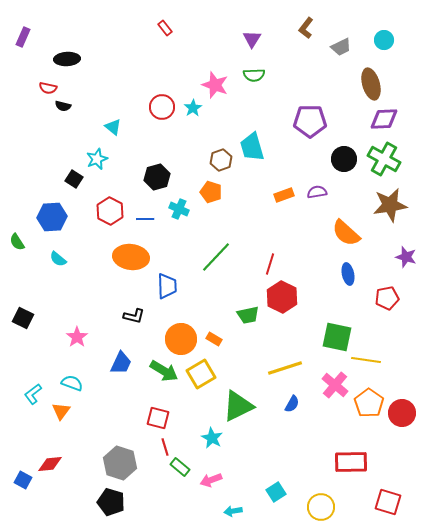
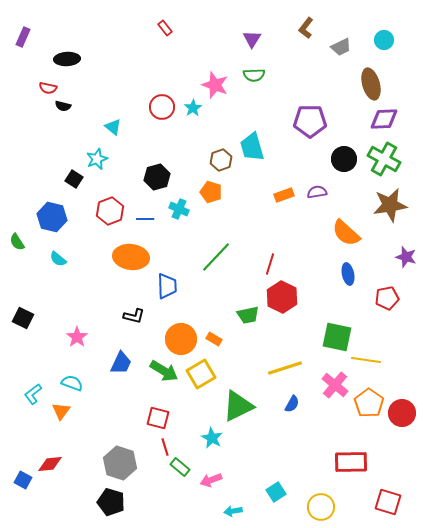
red hexagon at (110, 211): rotated 12 degrees clockwise
blue hexagon at (52, 217): rotated 16 degrees clockwise
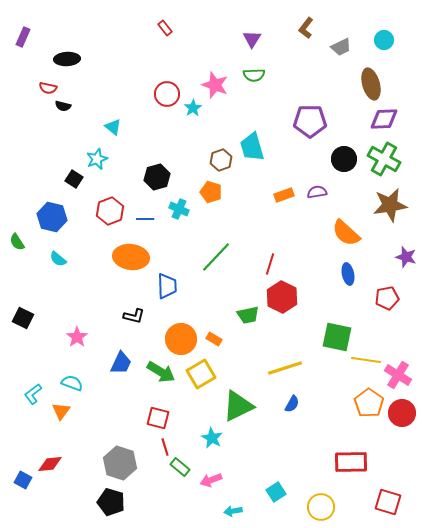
red circle at (162, 107): moved 5 px right, 13 px up
green arrow at (164, 371): moved 3 px left, 1 px down
pink cross at (335, 385): moved 63 px right, 10 px up; rotated 8 degrees counterclockwise
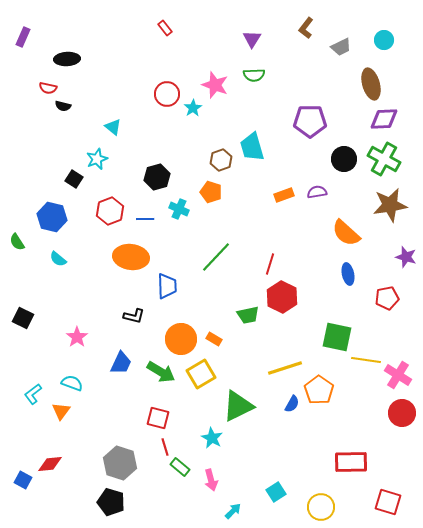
orange pentagon at (369, 403): moved 50 px left, 13 px up
pink arrow at (211, 480): rotated 85 degrees counterclockwise
cyan arrow at (233, 511): rotated 144 degrees clockwise
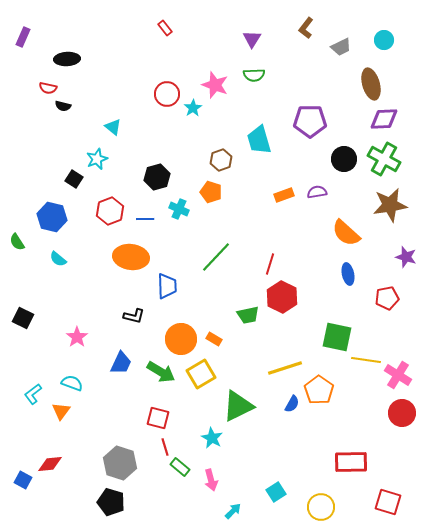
cyan trapezoid at (252, 147): moved 7 px right, 7 px up
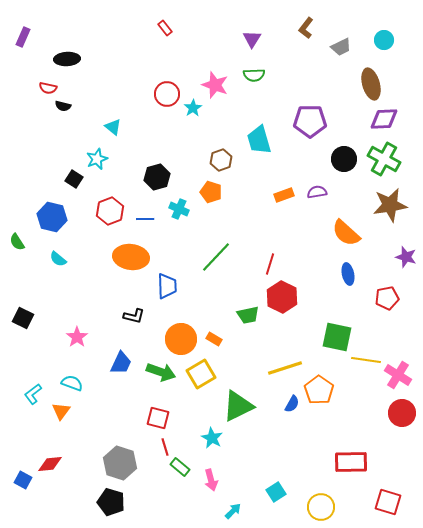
green arrow at (161, 372): rotated 12 degrees counterclockwise
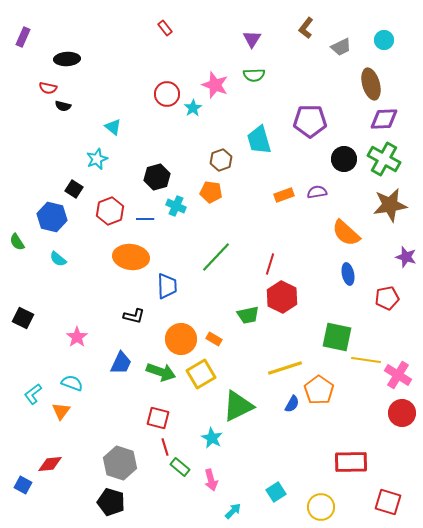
black square at (74, 179): moved 10 px down
orange pentagon at (211, 192): rotated 10 degrees counterclockwise
cyan cross at (179, 209): moved 3 px left, 3 px up
blue square at (23, 480): moved 5 px down
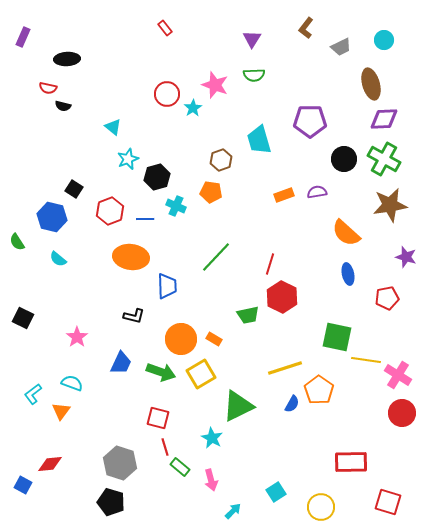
cyan star at (97, 159): moved 31 px right
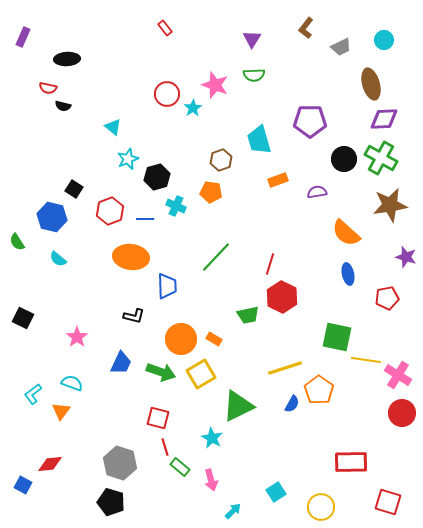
green cross at (384, 159): moved 3 px left, 1 px up
orange rectangle at (284, 195): moved 6 px left, 15 px up
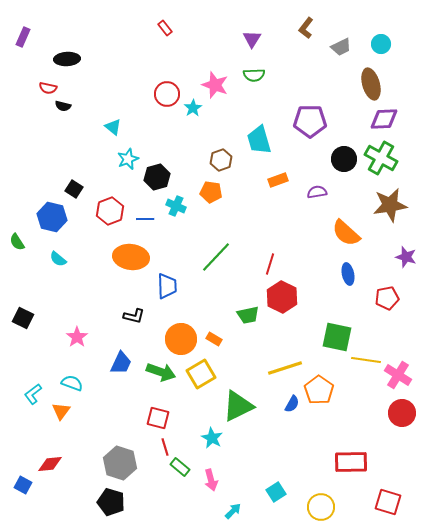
cyan circle at (384, 40): moved 3 px left, 4 px down
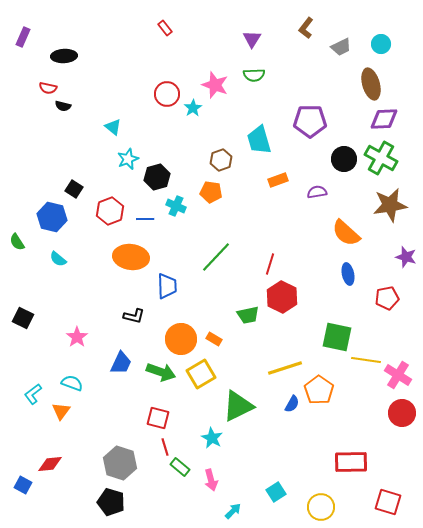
black ellipse at (67, 59): moved 3 px left, 3 px up
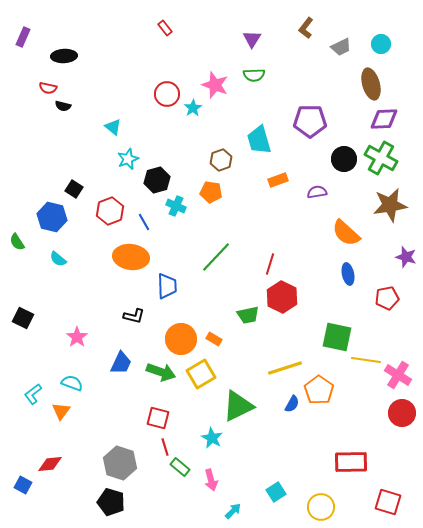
black hexagon at (157, 177): moved 3 px down
blue line at (145, 219): moved 1 px left, 3 px down; rotated 60 degrees clockwise
